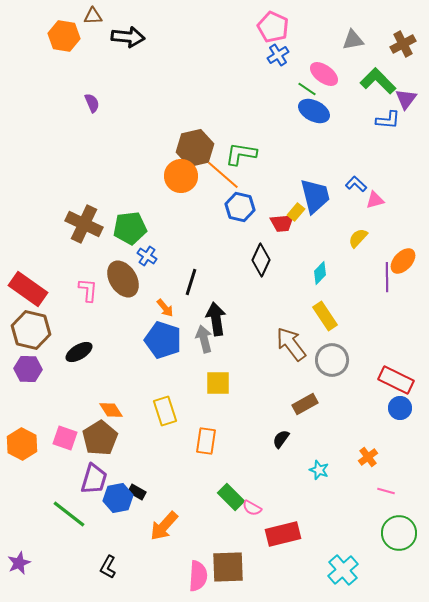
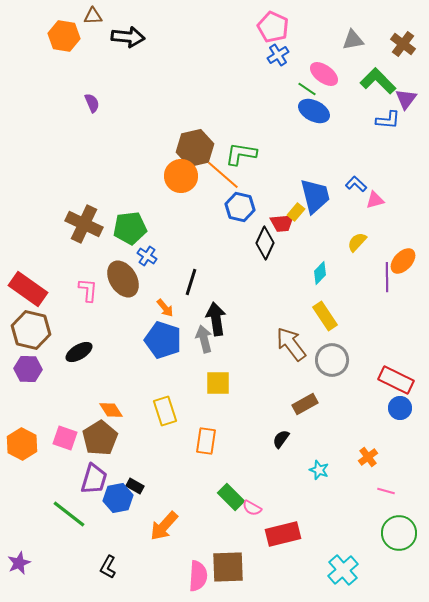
brown cross at (403, 44): rotated 25 degrees counterclockwise
yellow semicircle at (358, 238): moved 1 px left, 4 px down
black diamond at (261, 260): moved 4 px right, 17 px up
black rectangle at (137, 492): moved 2 px left, 6 px up
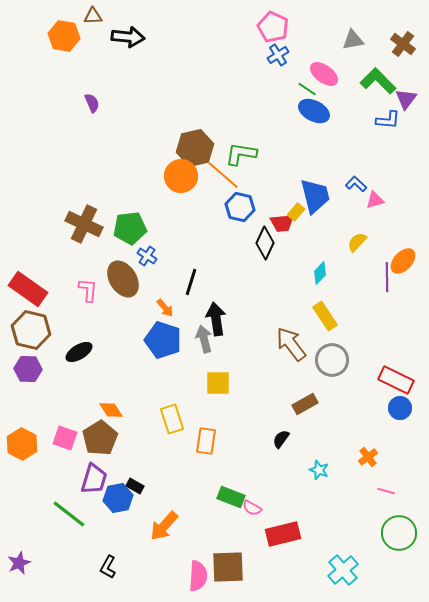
yellow rectangle at (165, 411): moved 7 px right, 8 px down
green rectangle at (231, 497): rotated 24 degrees counterclockwise
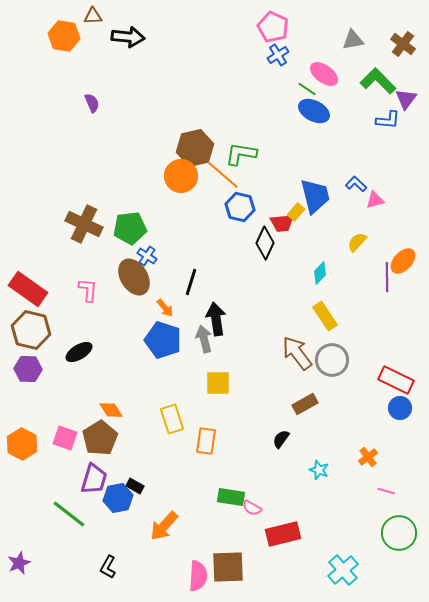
brown ellipse at (123, 279): moved 11 px right, 2 px up
brown arrow at (291, 344): moved 6 px right, 9 px down
green rectangle at (231, 497): rotated 12 degrees counterclockwise
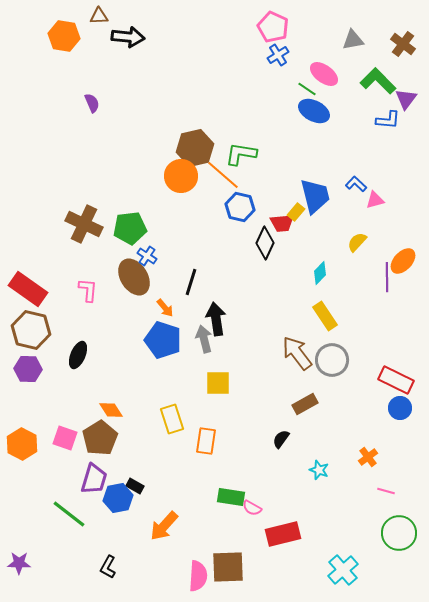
brown triangle at (93, 16): moved 6 px right
black ellipse at (79, 352): moved 1 px left, 3 px down; rotated 36 degrees counterclockwise
purple star at (19, 563): rotated 25 degrees clockwise
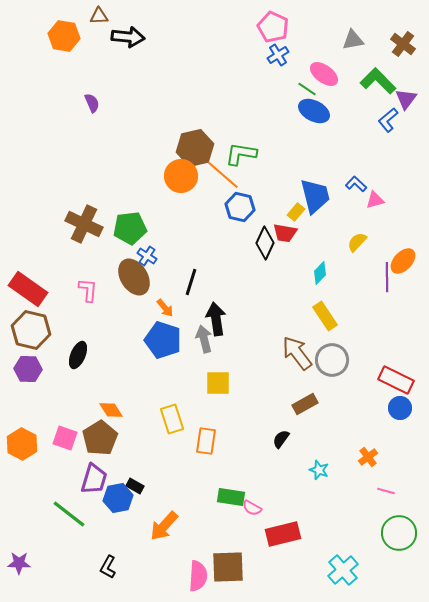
blue L-shape at (388, 120): rotated 135 degrees clockwise
red trapezoid at (282, 223): moved 3 px right, 10 px down; rotated 15 degrees clockwise
